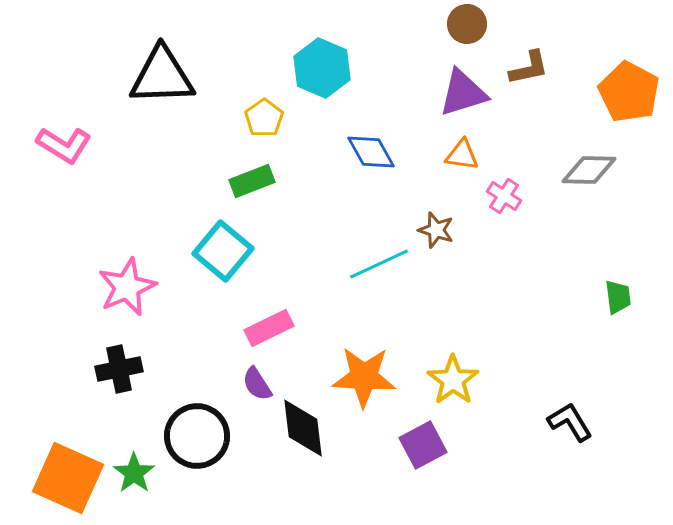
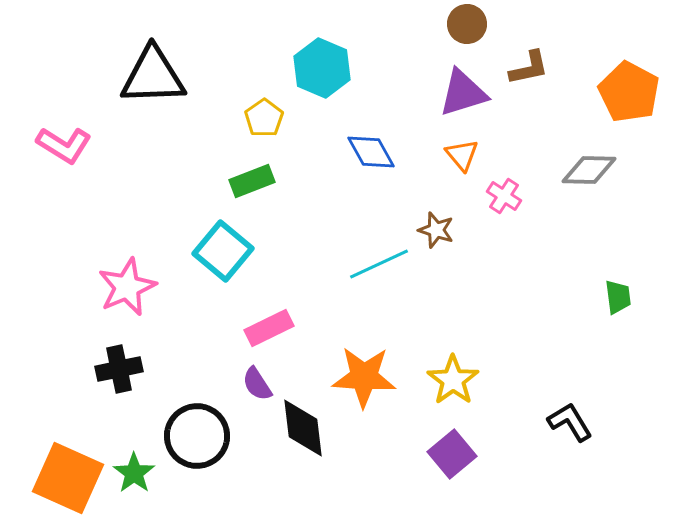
black triangle: moved 9 px left
orange triangle: rotated 42 degrees clockwise
purple square: moved 29 px right, 9 px down; rotated 12 degrees counterclockwise
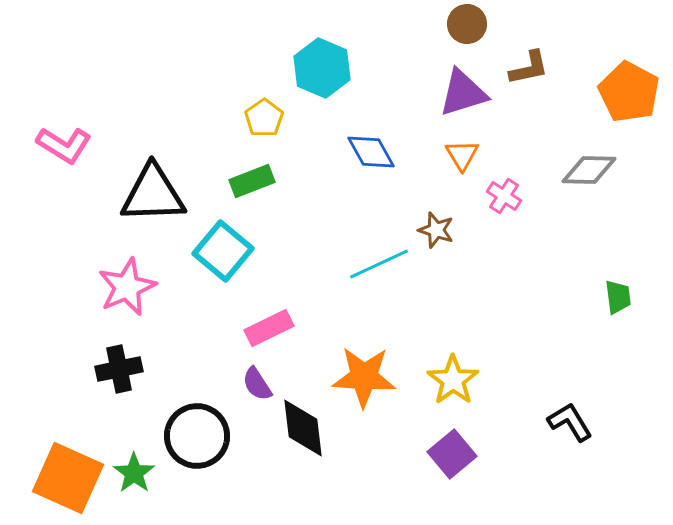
black triangle: moved 118 px down
orange triangle: rotated 9 degrees clockwise
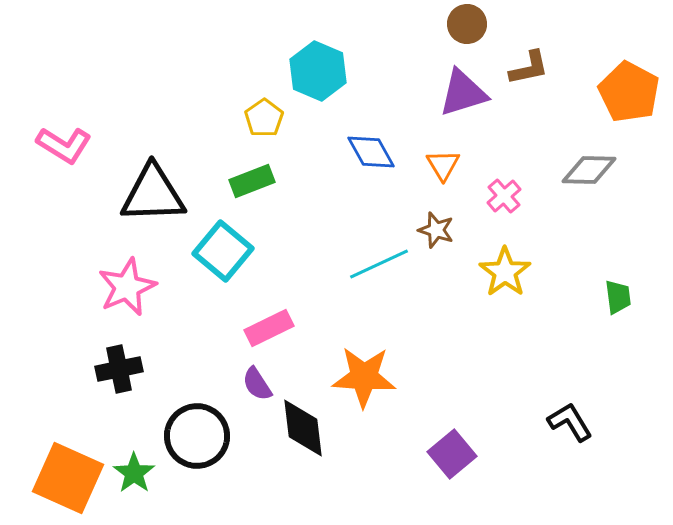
cyan hexagon: moved 4 px left, 3 px down
orange triangle: moved 19 px left, 10 px down
pink cross: rotated 16 degrees clockwise
yellow star: moved 52 px right, 108 px up
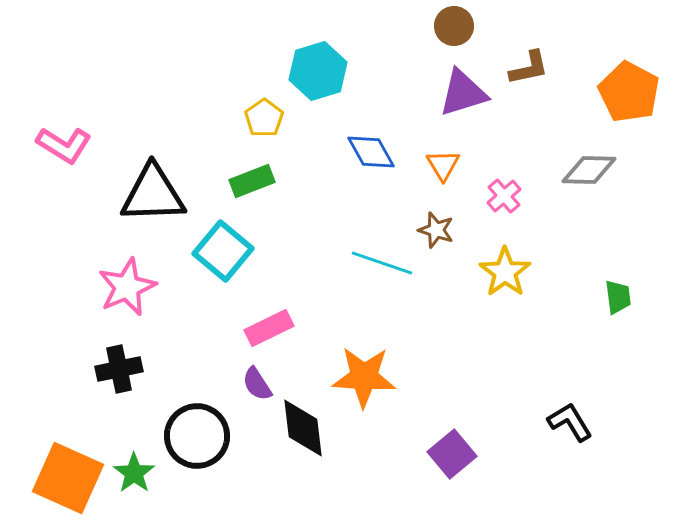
brown circle: moved 13 px left, 2 px down
cyan hexagon: rotated 20 degrees clockwise
cyan line: moved 3 px right, 1 px up; rotated 44 degrees clockwise
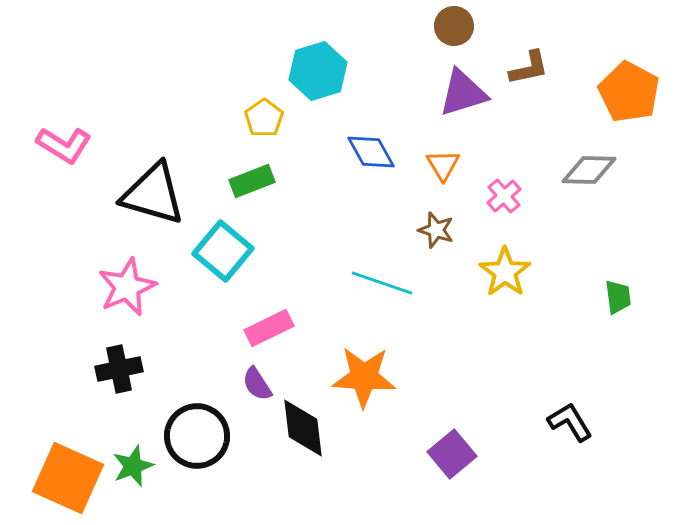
black triangle: rotated 18 degrees clockwise
cyan line: moved 20 px down
green star: moved 1 px left, 7 px up; rotated 15 degrees clockwise
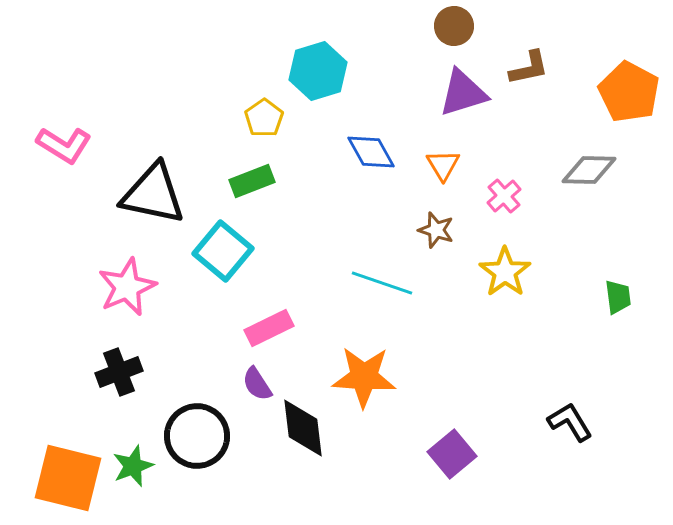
black triangle: rotated 4 degrees counterclockwise
black cross: moved 3 px down; rotated 9 degrees counterclockwise
orange square: rotated 10 degrees counterclockwise
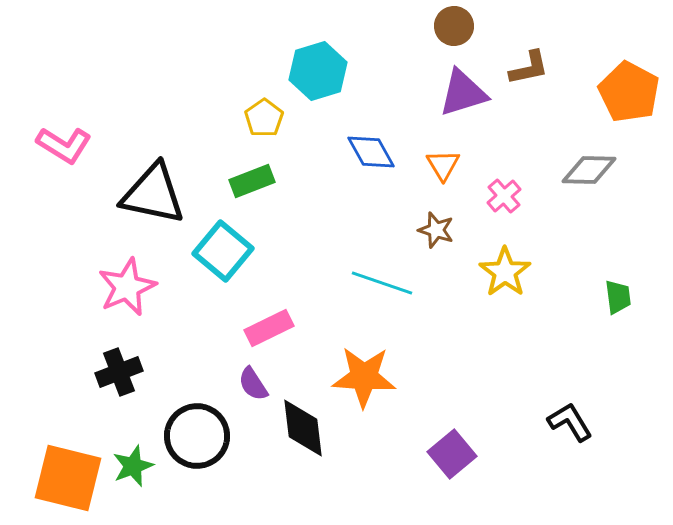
purple semicircle: moved 4 px left
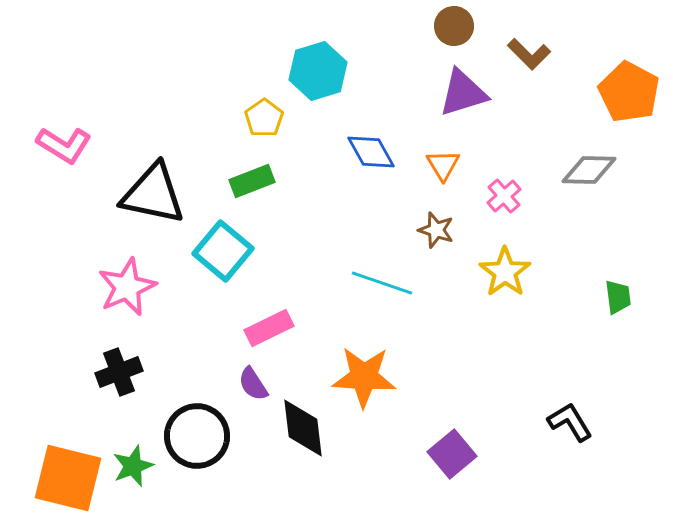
brown L-shape: moved 14 px up; rotated 57 degrees clockwise
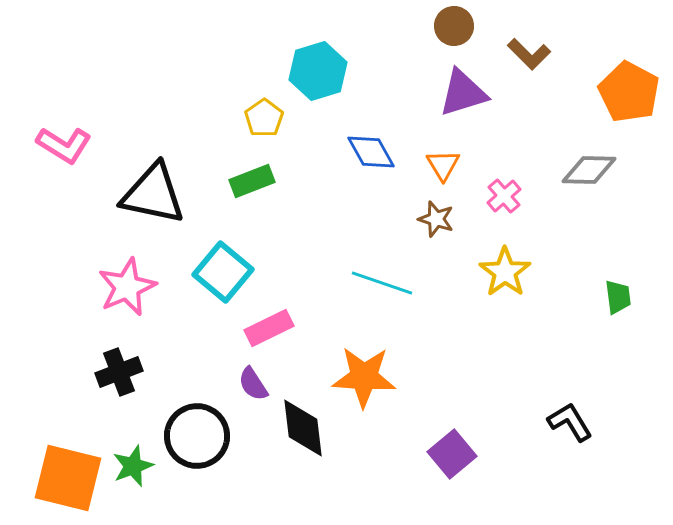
brown star: moved 11 px up
cyan square: moved 21 px down
